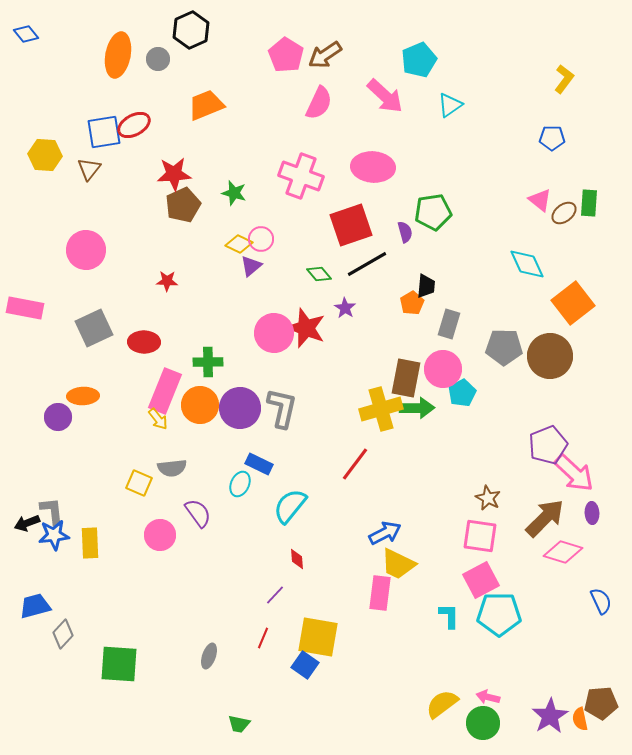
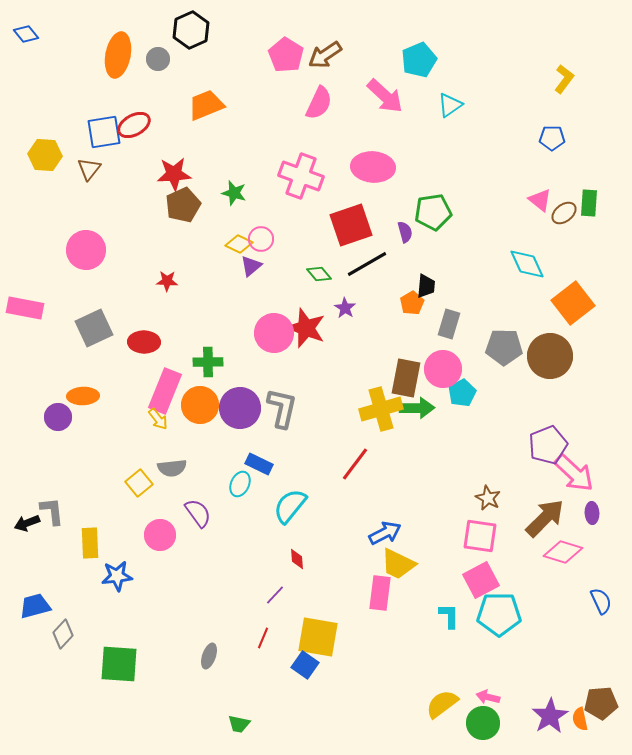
yellow square at (139, 483): rotated 28 degrees clockwise
blue star at (54, 535): moved 63 px right, 41 px down
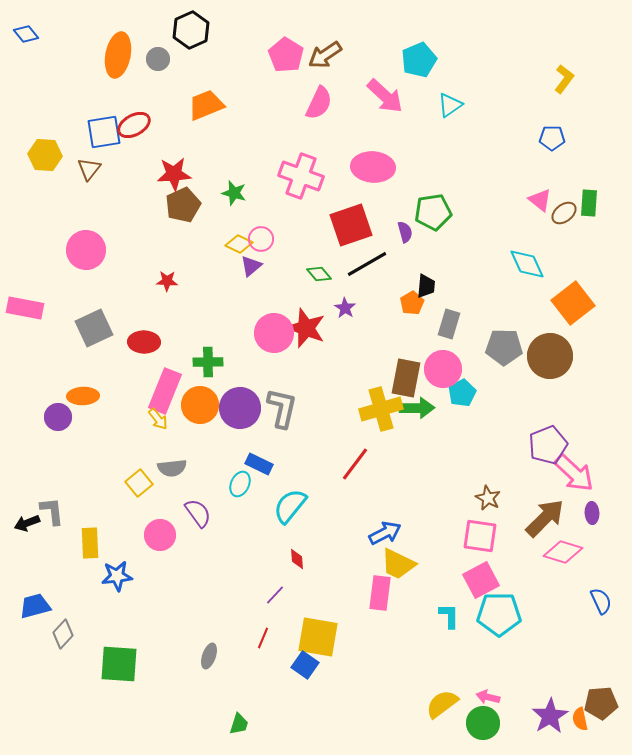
green trapezoid at (239, 724): rotated 85 degrees counterclockwise
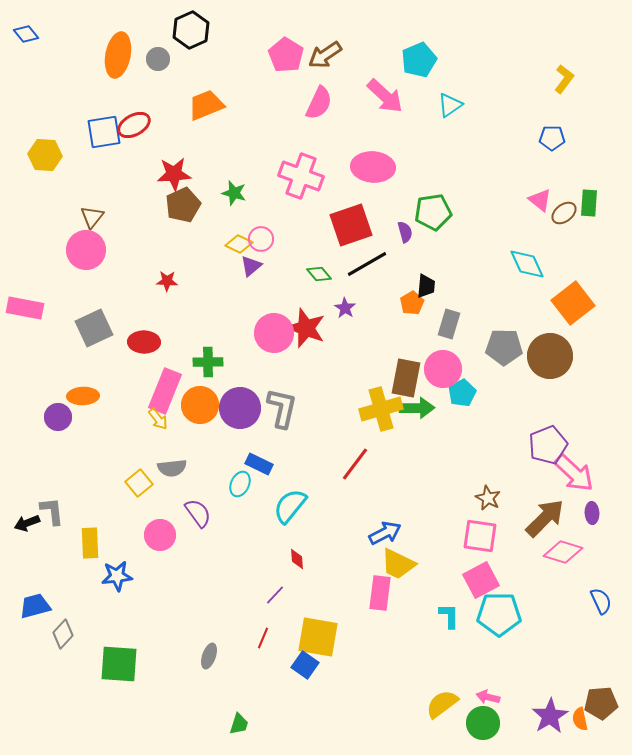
brown triangle at (89, 169): moved 3 px right, 48 px down
